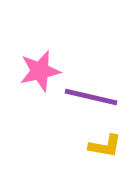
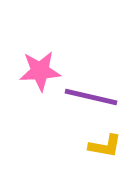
pink star: rotated 9 degrees clockwise
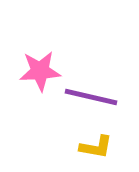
yellow L-shape: moved 9 px left, 1 px down
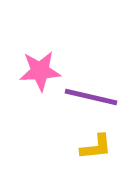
yellow L-shape: rotated 16 degrees counterclockwise
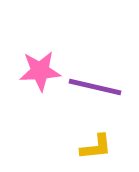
purple line: moved 4 px right, 10 px up
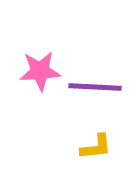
purple line: rotated 10 degrees counterclockwise
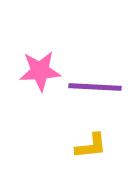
yellow L-shape: moved 5 px left, 1 px up
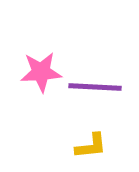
pink star: moved 1 px right, 1 px down
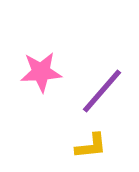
purple line: moved 7 px right, 4 px down; rotated 52 degrees counterclockwise
